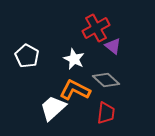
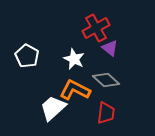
purple triangle: moved 3 px left, 2 px down
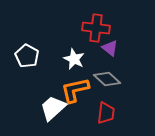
red cross: rotated 36 degrees clockwise
gray diamond: moved 1 px right, 1 px up
orange L-shape: rotated 40 degrees counterclockwise
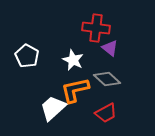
white star: moved 1 px left, 1 px down
red trapezoid: rotated 55 degrees clockwise
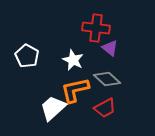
red trapezoid: moved 1 px left, 5 px up
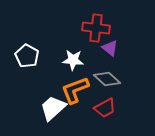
white star: rotated 20 degrees counterclockwise
orange L-shape: rotated 8 degrees counterclockwise
